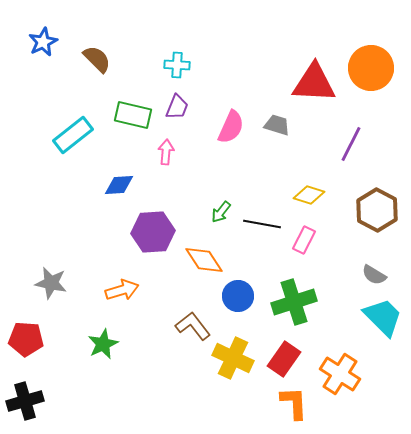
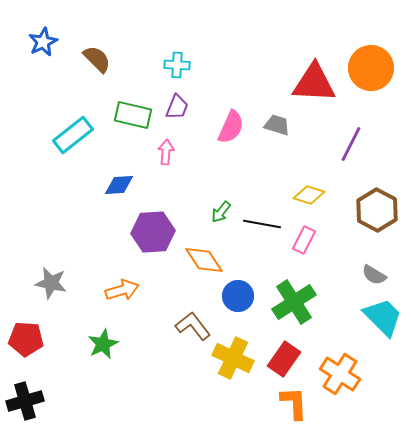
green cross: rotated 15 degrees counterclockwise
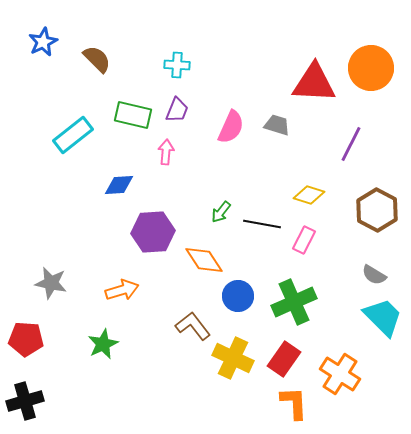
purple trapezoid: moved 3 px down
green cross: rotated 9 degrees clockwise
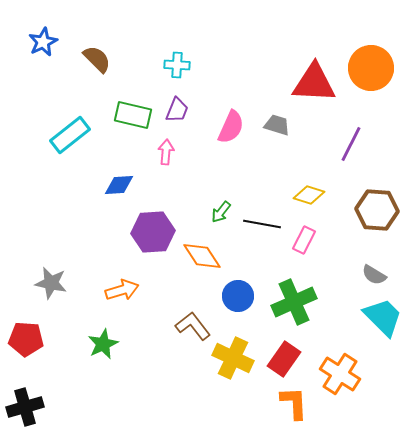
cyan rectangle: moved 3 px left
brown hexagon: rotated 24 degrees counterclockwise
orange diamond: moved 2 px left, 4 px up
black cross: moved 6 px down
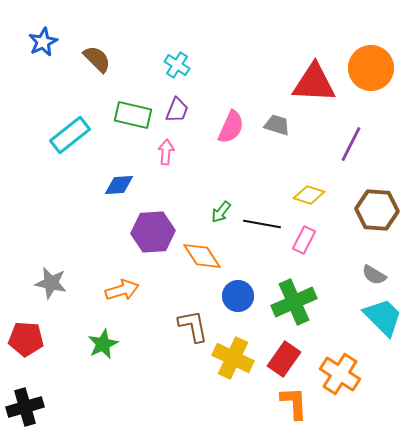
cyan cross: rotated 30 degrees clockwise
brown L-shape: rotated 27 degrees clockwise
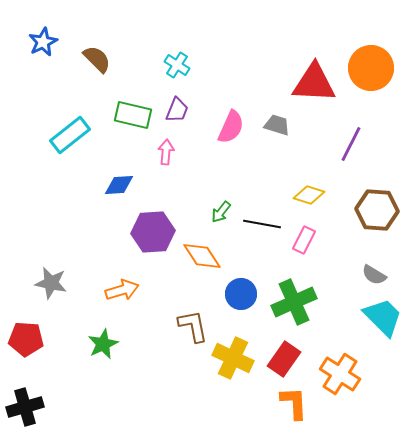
blue circle: moved 3 px right, 2 px up
